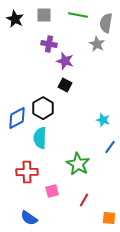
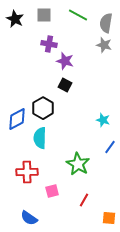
green line: rotated 18 degrees clockwise
gray star: moved 7 px right, 1 px down; rotated 14 degrees counterclockwise
blue diamond: moved 1 px down
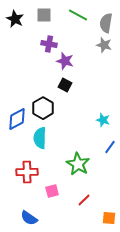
red line: rotated 16 degrees clockwise
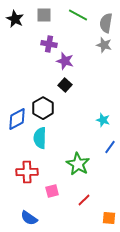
black square: rotated 16 degrees clockwise
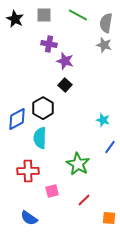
red cross: moved 1 px right, 1 px up
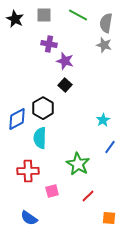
cyan star: rotated 24 degrees clockwise
red line: moved 4 px right, 4 px up
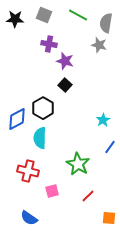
gray square: rotated 21 degrees clockwise
black star: rotated 24 degrees counterclockwise
gray star: moved 5 px left
red cross: rotated 15 degrees clockwise
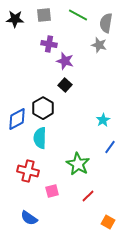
gray square: rotated 28 degrees counterclockwise
orange square: moved 1 px left, 4 px down; rotated 24 degrees clockwise
